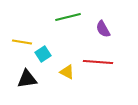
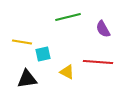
cyan square: rotated 21 degrees clockwise
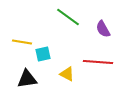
green line: rotated 50 degrees clockwise
yellow triangle: moved 2 px down
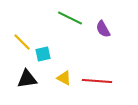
green line: moved 2 px right, 1 px down; rotated 10 degrees counterclockwise
yellow line: rotated 36 degrees clockwise
red line: moved 1 px left, 19 px down
yellow triangle: moved 3 px left, 4 px down
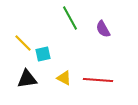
green line: rotated 35 degrees clockwise
yellow line: moved 1 px right, 1 px down
red line: moved 1 px right, 1 px up
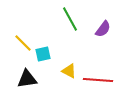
green line: moved 1 px down
purple semicircle: rotated 114 degrees counterclockwise
yellow triangle: moved 5 px right, 7 px up
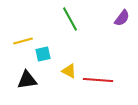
purple semicircle: moved 19 px right, 11 px up
yellow line: moved 2 px up; rotated 60 degrees counterclockwise
black triangle: moved 1 px down
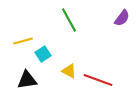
green line: moved 1 px left, 1 px down
cyan square: rotated 21 degrees counterclockwise
red line: rotated 16 degrees clockwise
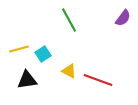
purple semicircle: moved 1 px right
yellow line: moved 4 px left, 8 px down
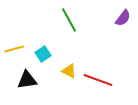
yellow line: moved 5 px left
